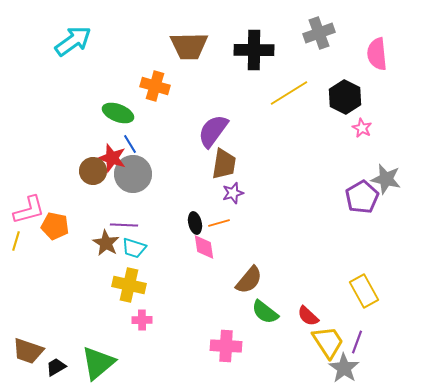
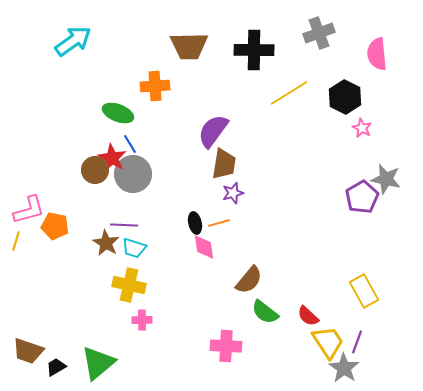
orange cross at (155, 86): rotated 20 degrees counterclockwise
red star at (112, 158): rotated 12 degrees clockwise
brown circle at (93, 171): moved 2 px right, 1 px up
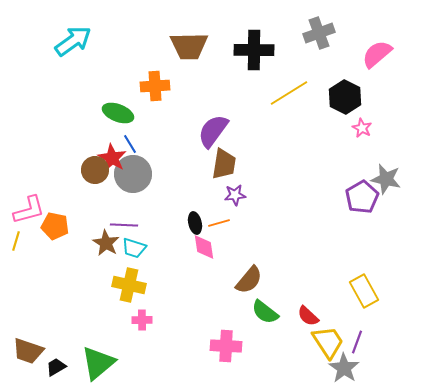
pink semicircle at (377, 54): rotated 56 degrees clockwise
purple star at (233, 193): moved 2 px right, 2 px down; rotated 10 degrees clockwise
